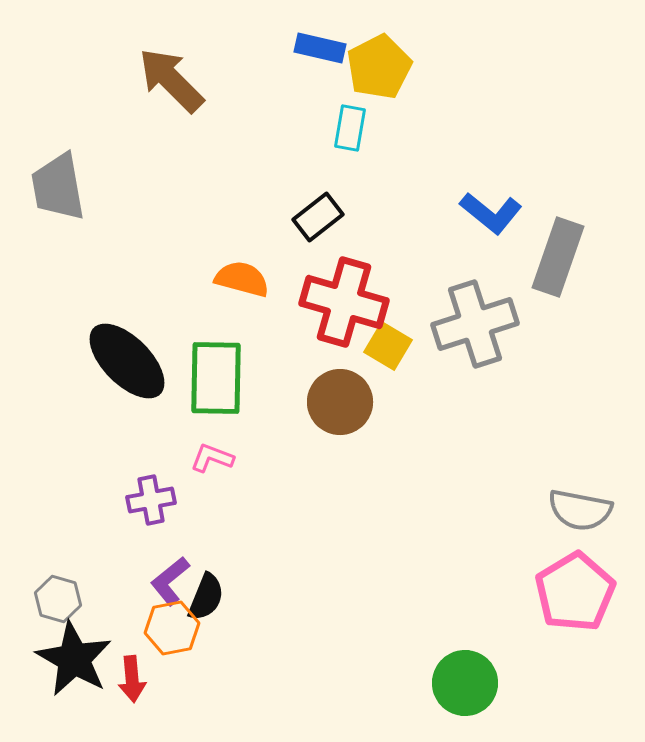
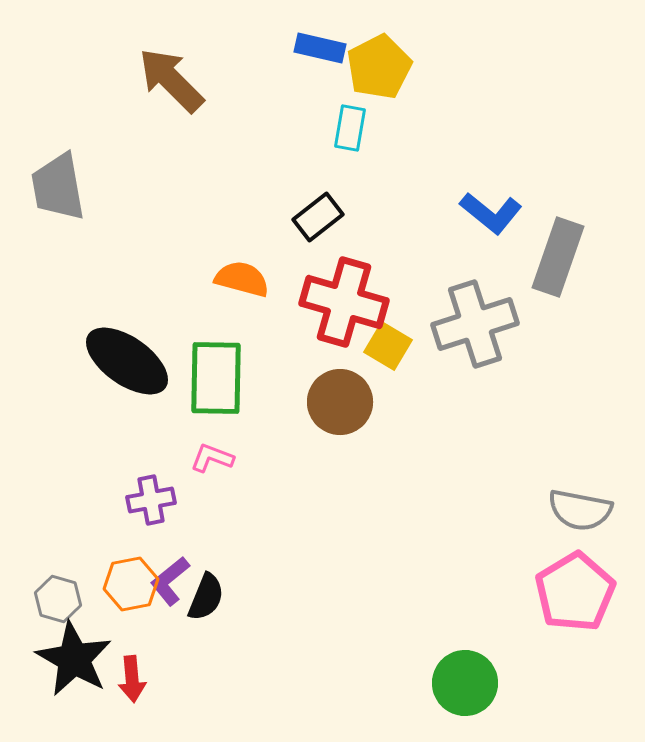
black ellipse: rotated 10 degrees counterclockwise
orange hexagon: moved 41 px left, 44 px up
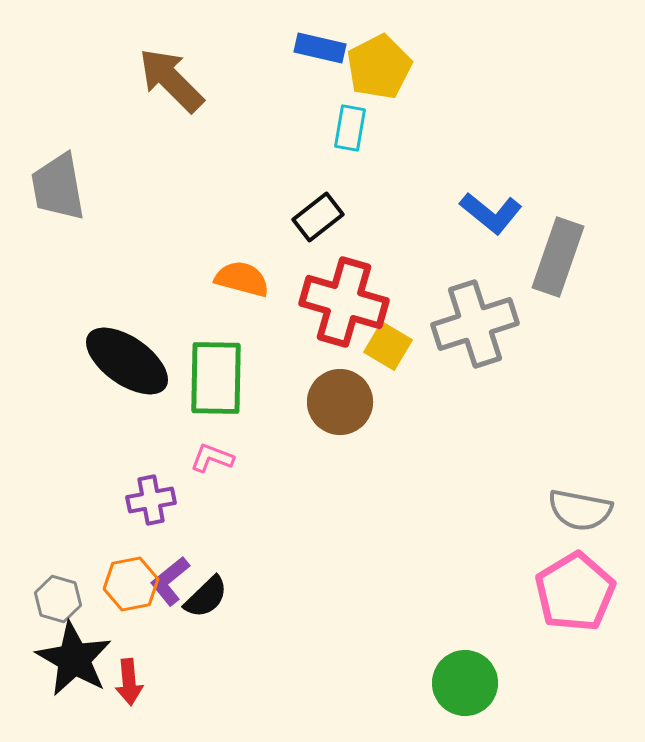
black semicircle: rotated 24 degrees clockwise
red arrow: moved 3 px left, 3 px down
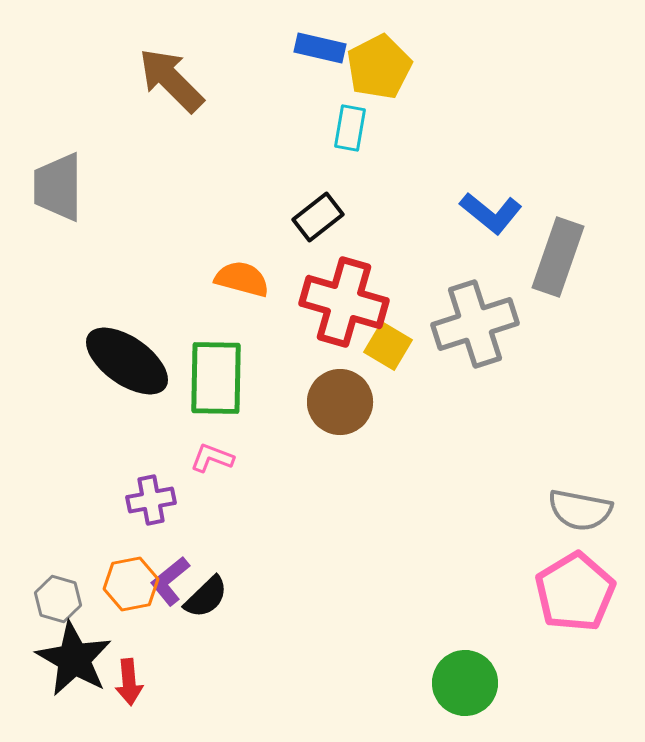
gray trapezoid: rotated 10 degrees clockwise
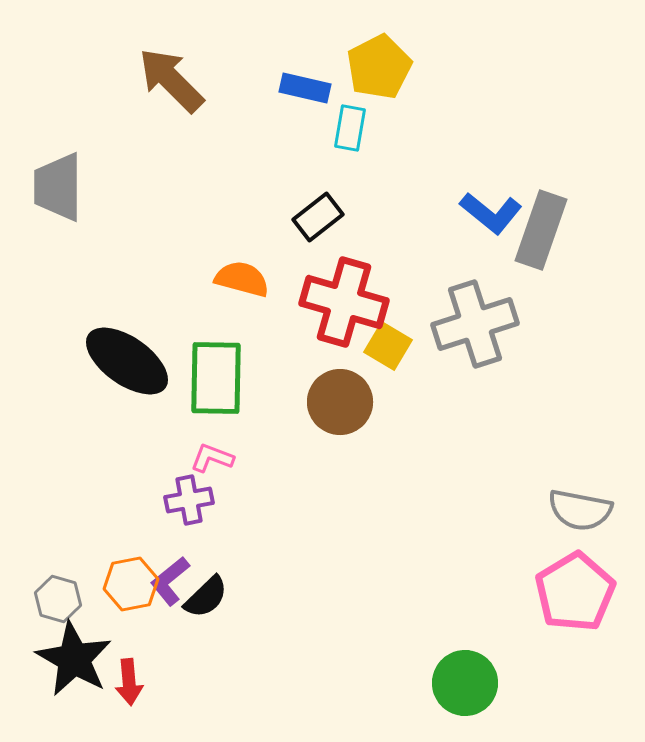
blue rectangle: moved 15 px left, 40 px down
gray rectangle: moved 17 px left, 27 px up
purple cross: moved 38 px right
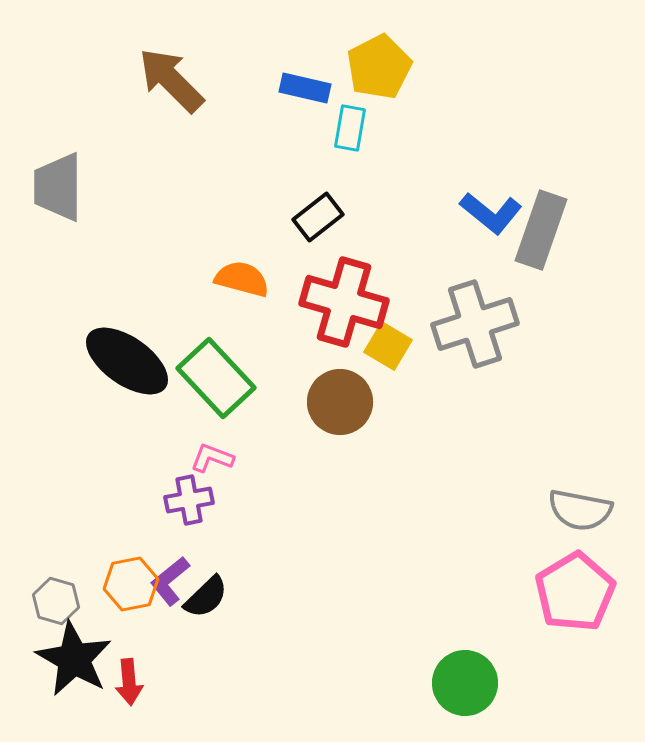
green rectangle: rotated 44 degrees counterclockwise
gray hexagon: moved 2 px left, 2 px down
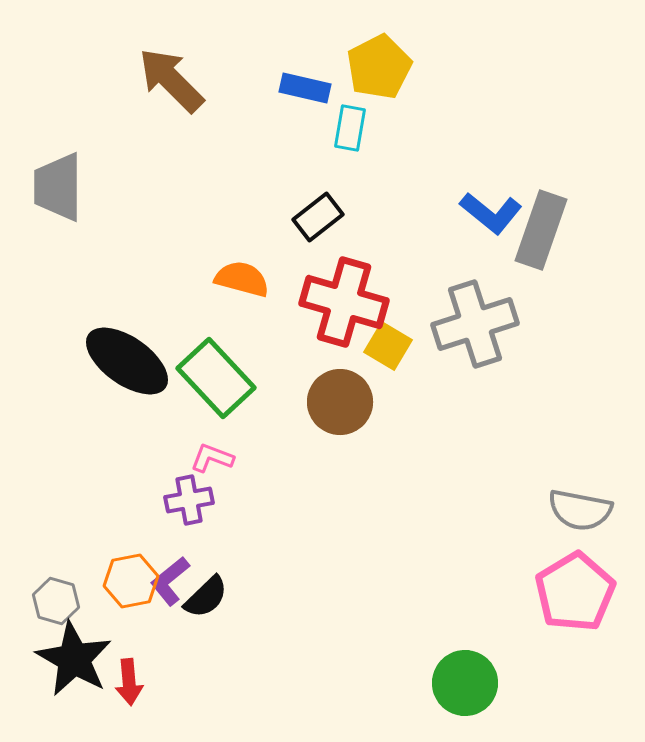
orange hexagon: moved 3 px up
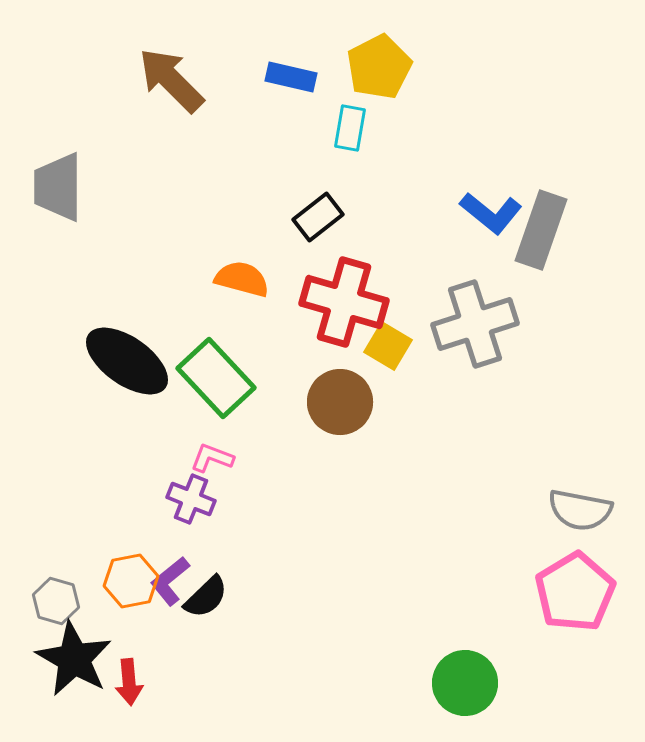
blue rectangle: moved 14 px left, 11 px up
purple cross: moved 2 px right, 1 px up; rotated 33 degrees clockwise
